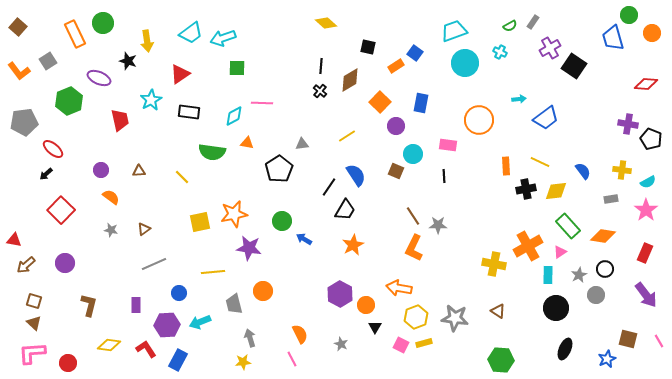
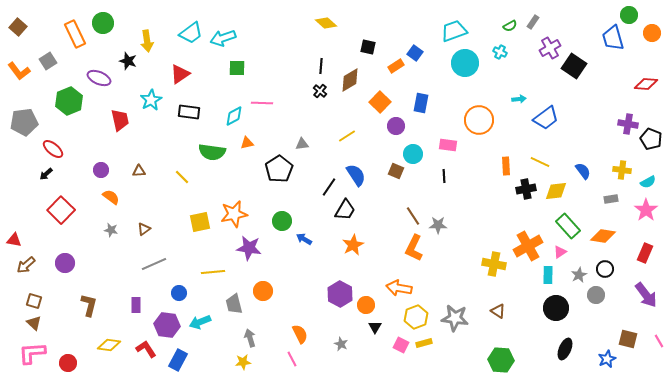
orange triangle at (247, 143): rotated 24 degrees counterclockwise
purple hexagon at (167, 325): rotated 10 degrees clockwise
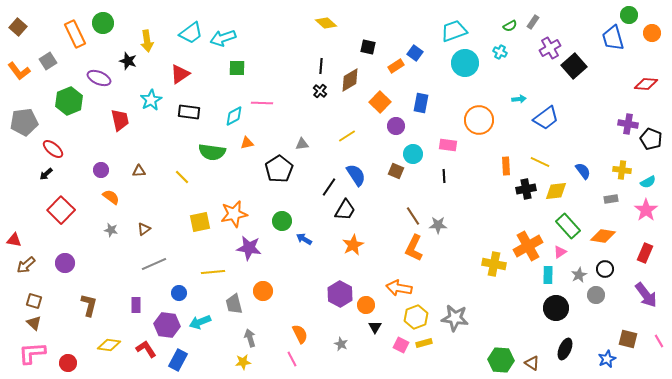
black square at (574, 66): rotated 15 degrees clockwise
brown triangle at (498, 311): moved 34 px right, 52 px down
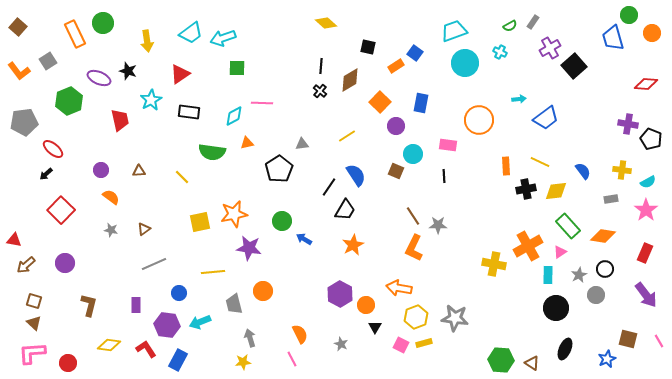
black star at (128, 61): moved 10 px down
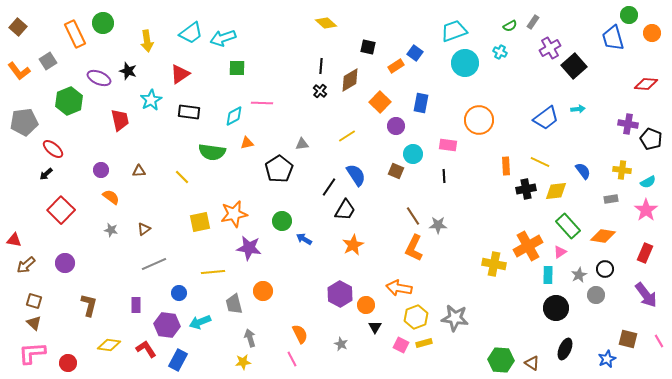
cyan arrow at (519, 99): moved 59 px right, 10 px down
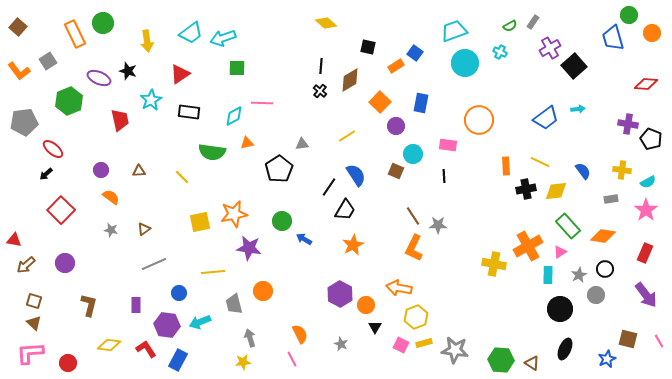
black circle at (556, 308): moved 4 px right, 1 px down
gray star at (455, 318): moved 32 px down
pink L-shape at (32, 353): moved 2 px left
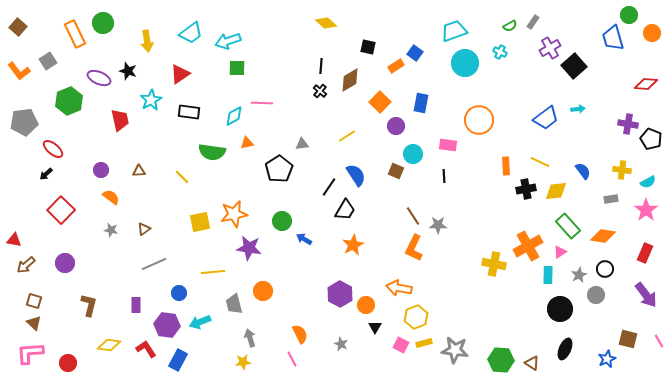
cyan arrow at (223, 38): moved 5 px right, 3 px down
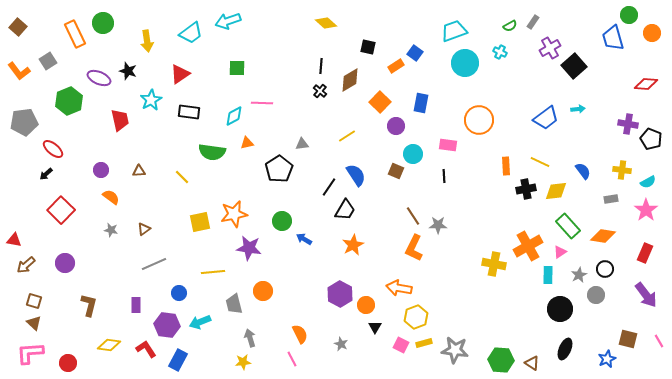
cyan arrow at (228, 41): moved 20 px up
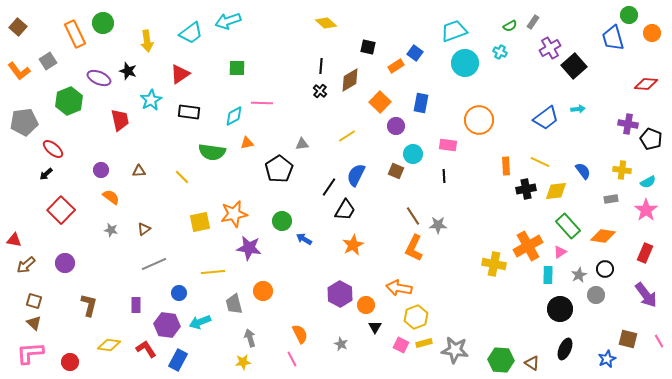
blue semicircle at (356, 175): rotated 120 degrees counterclockwise
red circle at (68, 363): moved 2 px right, 1 px up
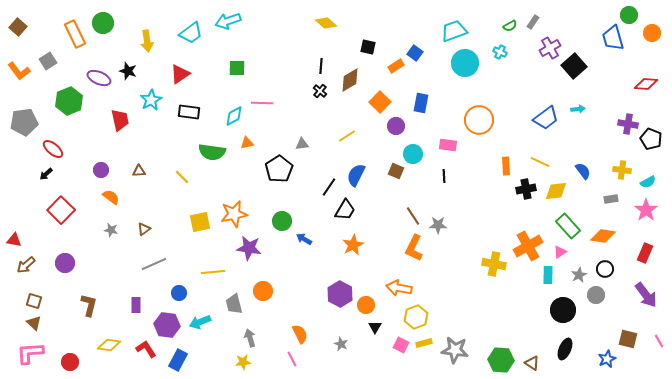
black circle at (560, 309): moved 3 px right, 1 px down
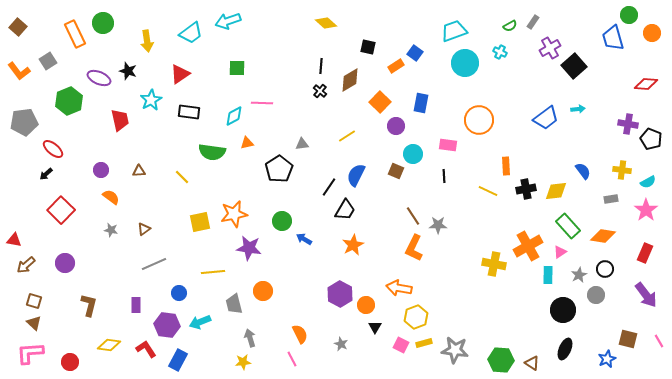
yellow line at (540, 162): moved 52 px left, 29 px down
